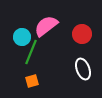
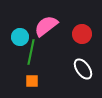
cyan circle: moved 2 px left
green line: rotated 10 degrees counterclockwise
white ellipse: rotated 15 degrees counterclockwise
orange square: rotated 16 degrees clockwise
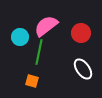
red circle: moved 1 px left, 1 px up
green line: moved 8 px right
orange square: rotated 16 degrees clockwise
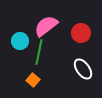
cyan circle: moved 4 px down
orange square: moved 1 px right, 1 px up; rotated 24 degrees clockwise
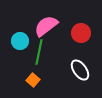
white ellipse: moved 3 px left, 1 px down
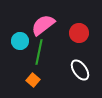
pink semicircle: moved 3 px left, 1 px up
red circle: moved 2 px left
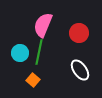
pink semicircle: rotated 30 degrees counterclockwise
cyan circle: moved 12 px down
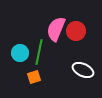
pink semicircle: moved 13 px right, 4 px down
red circle: moved 3 px left, 2 px up
white ellipse: moved 3 px right; rotated 30 degrees counterclockwise
orange square: moved 1 px right, 3 px up; rotated 32 degrees clockwise
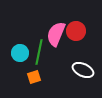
pink semicircle: moved 5 px down
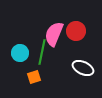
pink semicircle: moved 2 px left
green line: moved 3 px right
white ellipse: moved 2 px up
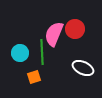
red circle: moved 1 px left, 2 px up
green line: rotated 15 degrees counterclockwise
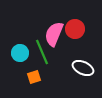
green line: rotated 20 degrees counterclockwise
